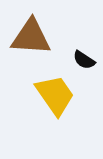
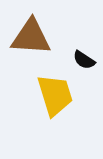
yellow trapezoid: rotated 18 degrees clockwise
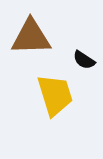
brown triangle: rotated 6 degrees counterclockwise
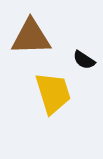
yellow trapezoid: moved 2 px left, 2 px up
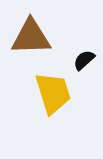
black semicircle: rotated 105 degrees clockwise
